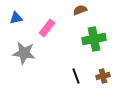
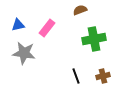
blue triangle: moved 2 px right, 7 px down
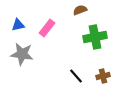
green cross: moved 1 px right, 2 px up
gray star: moved 2 px left, 1 px down
black line: rotated 21 degrees counterclockwise
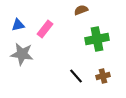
brown semicircle: moved 1 px right
pink rectangle: moved 2 px left, 1 px down
green cross: moved 2 px right, 2 px down
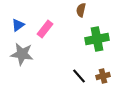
brown semicircle: rotated 56 degrees counterclockwise
blue triangle: rotated 24 degrees counterclockwise
black line: moved 3 px right
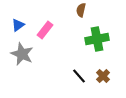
pink rectangle: moved 1 px down
gray star: rotated 15 degrees clockwise
brown cross: rotated 32 degrees counterclockwise
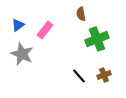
brown semicircle: moved 4 px down; rotated 24 degrees counterclockwise
green cross: rotated 10 degrees counterclockwise
brown cross: moved 1 px right, 1 px up; rotated 24 degrees clockwise
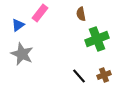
pink rectangle: moved 5 px left, 17 px up
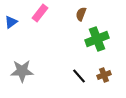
brown semicircle: rotated 32 degrees clockwise
blue triangle: moved 7 px left, 3 px up
gray star: moved 17 px down; rotated 25 degrees counterclockwise
